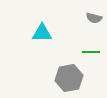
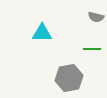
gray semicircle: moved 2 px right, 1 px up
green line: moved 1 px right, 3 px up
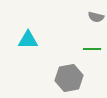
cyan triangle: moved 14 px left, 7 px down
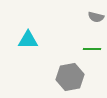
gray hexagon: moved 1 px right, 1 px up
